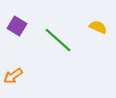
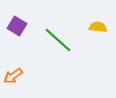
yellow semicircle: rotated 18 degrees counterclockwise
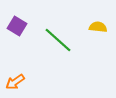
orange arrow: moved 2 px right, 6 px down
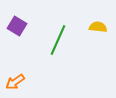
green line: rotated 72 degrees clockwise
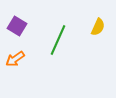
yellow semicircle: rotated 108 degrees clockwise
orange arrow: moved 23 px up
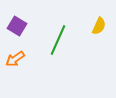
yellow semicircle: moved 1 px right, 1 px up
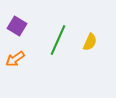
yellow semicircle: moved 9 px left, 16 px down
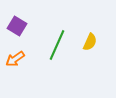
green line: moved 1 px left, 5 px down
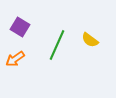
purple square: moved 3 px right, 1 px down
yellow semicircle: moved 2 px up; rotated 102 degrees clockwise
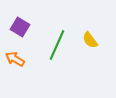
yellow semicircle: rotated 18 degrees clockwise
orange arrow: rotated 66 degrees clockwise
